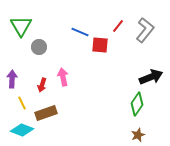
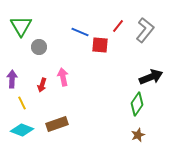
brown rectangle: moved 11 px right, 11 px down
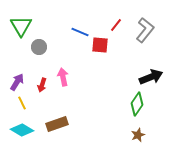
red line: moved 2 px left, 1 px up
purple arrow: moved 5 px right, 3 px down; rotated 30 degrees clockwise
cyan diamond: rotated 10 degrees clockwise
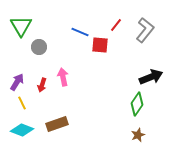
cyan diamond: rotated 10 degrees counterclockwise
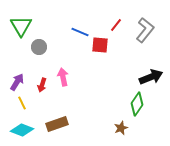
brown star: moved 17 px left, 7 px up
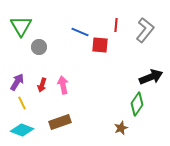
red line: rotated 32 degrees counterclockwise
pink arrow: moved 8 px down
brown rectangle: moved 3 px right, 2 px up
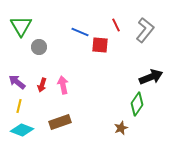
red line: rotated 32 degrees counterclockwise
purple arrow: rotated 84 degrees counterclockwise
yellow line: moved 3 px left, 3 px down; rotated 40 degrees clockwise
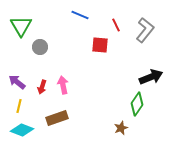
blue line: moved 17 px up
gray circle: moved 1 px right
red arrow: moved 2 px down
brown rectangle: moved 3 px left, 4 px up
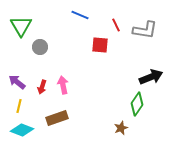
gray L-shape: rotated 60 degrees clockwise
